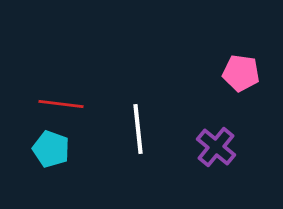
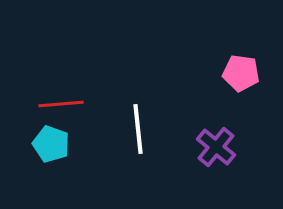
red line: rotated 12 degrees counterclockwise
cyan pentagon: moved 5 px up
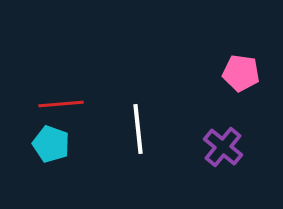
purple cross: moved 7 px right
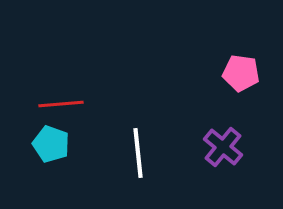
white line: moved 24 px down
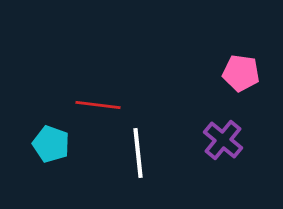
red line: moved 37 px right, 1 px down; rotated 12 degrees clockwise
purple cross: moved 7 px up
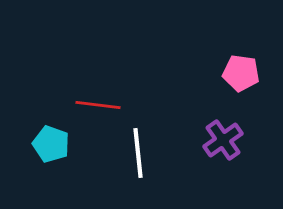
purple cross: rotated 15 degrees clockwise
